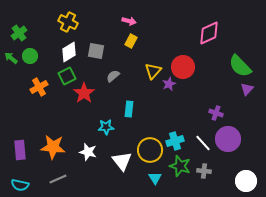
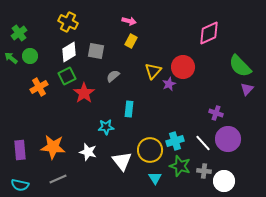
white circle: moved 22 px left
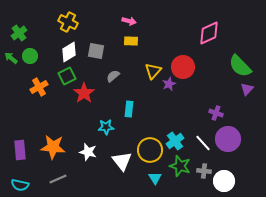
yellow rectangle: rotated 64 degrees clockwise
cyan cross: rotated 18 degrees counterclockwise
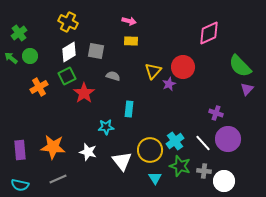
gray semicircle: rotated 56 degrees clockwise
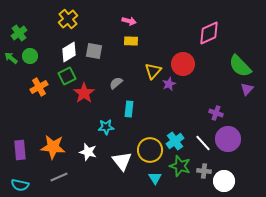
yellow cross: moved 3 px up; rotated 24 degrees clockwise
gray square: moved 2 px left
red circle: moved 3 px up
gray semicircle: moved 3 px right, 7 px down; rotated 56 degrees counterclockwise
gray line: moved 1 px right, 2 px up
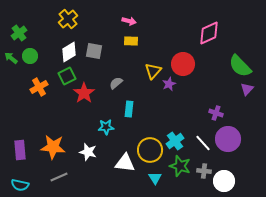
white triangle: moved 3 px right, 2 px down; rotated 45 degrees counterclockwise
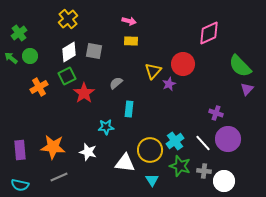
cyan triangle: moved 3 px left, 2 px down
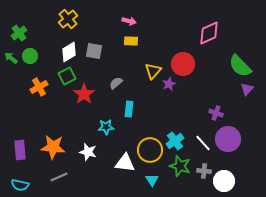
red star: moved 1 px down
